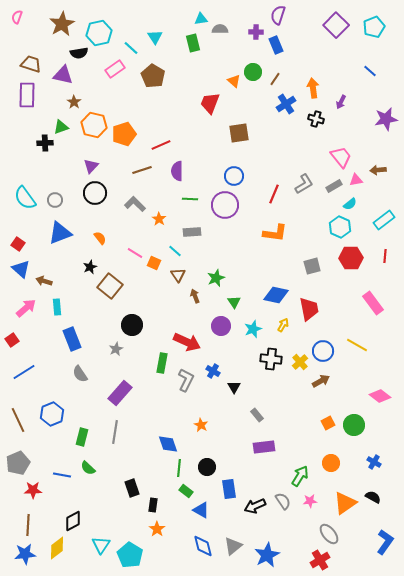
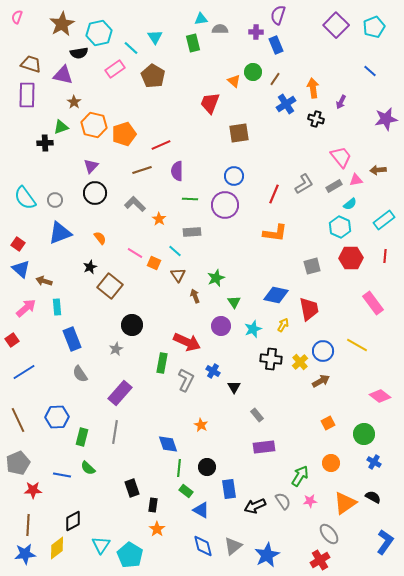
blue hexagon at (52, 414): moved 5 px right, 3 px down; rotated 20 degrees clockwise
green circle at (354, 425): moved 10 px right, 9 px down
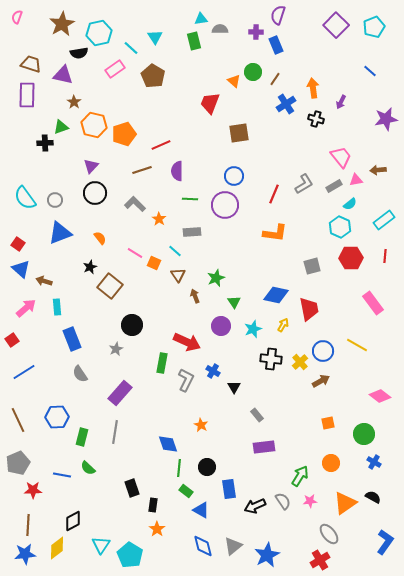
green rectangle at (193, 43): moved 1 px right, 2 px up
orange square at (328, 423): rotated 16 degrees clockwise
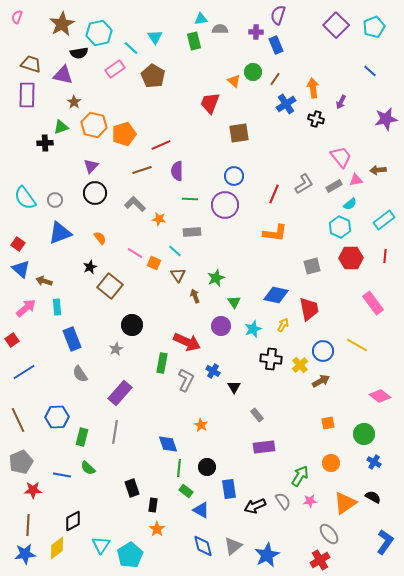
orange star at (159, 219): rotated 24 degrees counterclockwise
yellow cross at (300, 362): moved 3 px down
gray pentagon at (18, 463): moved 3 px right, 1 px up
cyan pentagon at (130, 555): rotated 10 degrees clockwise
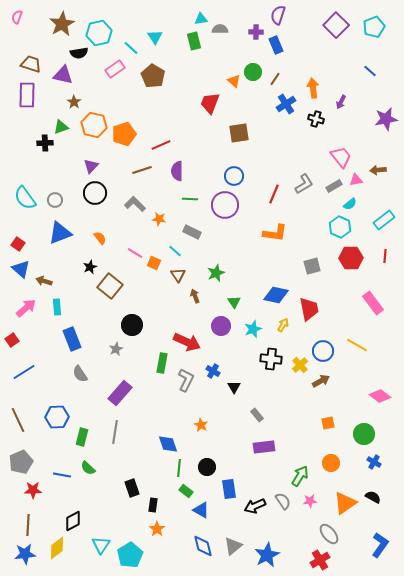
gray rectangle at (192, 232): rotated 30 degrees clockwise
green star at (216, 278): moved 5 px up
blue L-shape at (385, 542): moved 5 px left, 3 px down
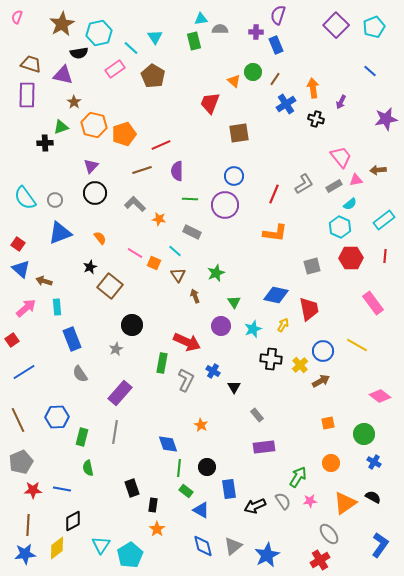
green semicircle at (88, 468): rotated 35 degrees clockwise
blue line at (62, 475): moved 14 px down
green arrow at (300, 476): moved 2 px left, 1 px down
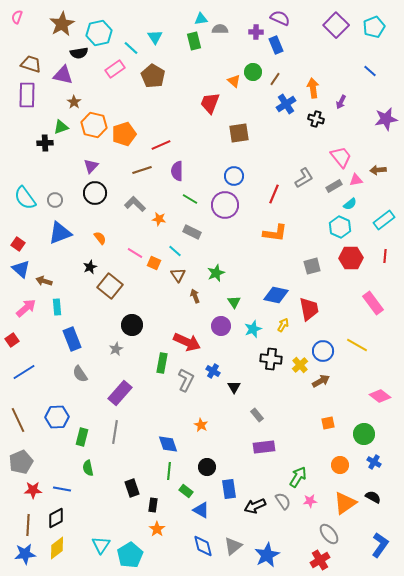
purple semicircle at (278, 15): moved 2 px right, 3 px down; rotated 96 degrees clockwise
gray L-shape at (304, 184): moved 6 px up
green line at (190, 199): rotated 28 degrees clockwise
orange circle at (331, 463): moved 9 px right, 2 px down
green line at (179, 468): moved 10 px left, 3 px down
black diamond at (73, 521): moved 17 px left, 3 px up
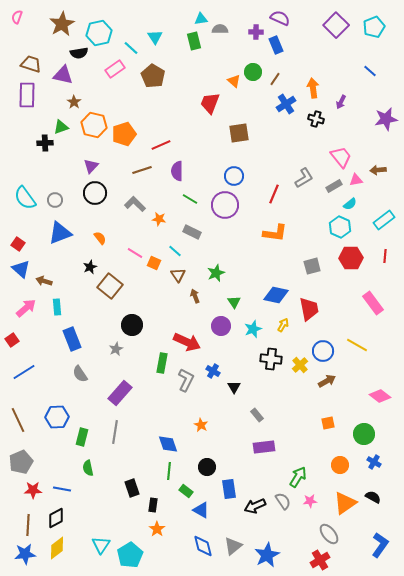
brown arrow at (321, 381): moved 6 px right
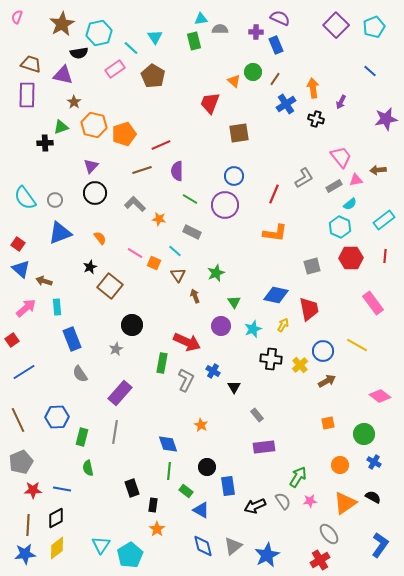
blue rectangle at (229, 489): moved 1 px left, 3 px up
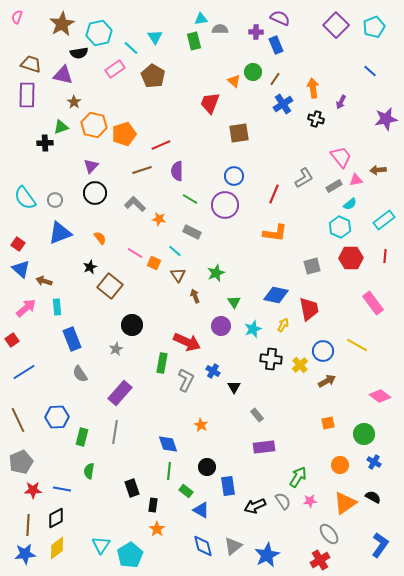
blue cross at (286, 104): moved 3 px left
green semicircle at (88, 468): moved 1 px right, 3 px down; rotated 21 degrees clockwise
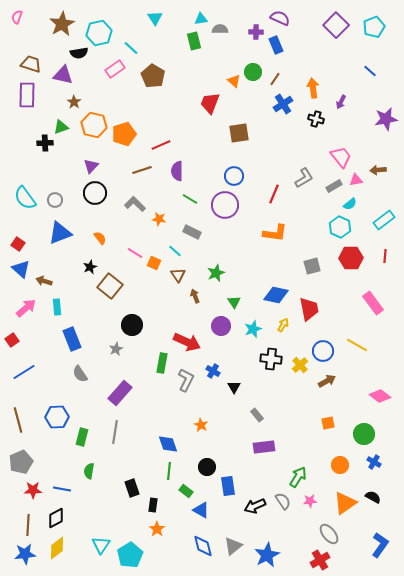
cyan triangle at (155, 37): moved 19 px up
brown line at (18, 420): rotated 10 degrees clockwise
